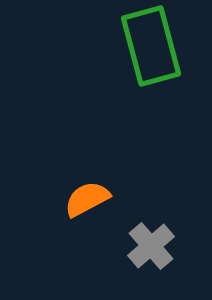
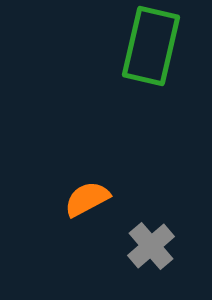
green rectangle: rotated 28 degrees clockwise
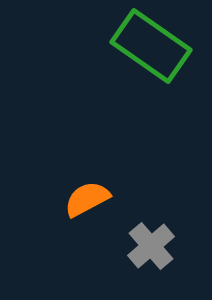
green rectangle: rotated 68 degrees counterclockwise
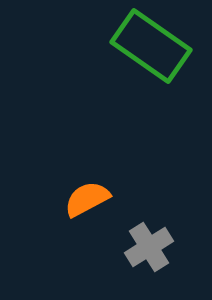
gray cross: moved 2 px left, 1 px down; rotated 9 degrees clockwise
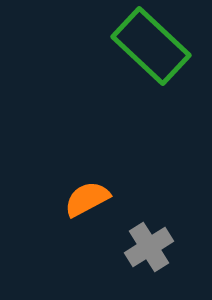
green rectangle: rotated 8 degrees clockwise
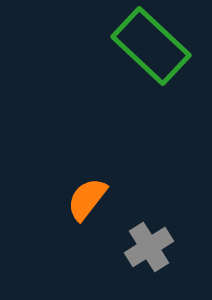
orange semicircle: rotated 24 degrees counterclockwise
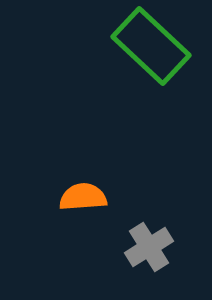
orange semicircle: moved 4 px left, 2 px up; rotated 48 degrees clockwise
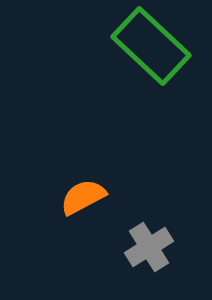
orange semicircle: rotated 24 degrees counterclockwise
